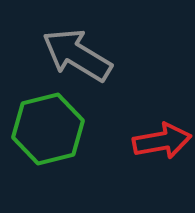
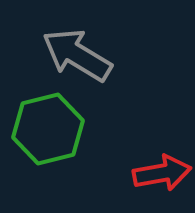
red arrow: moved 32 px down
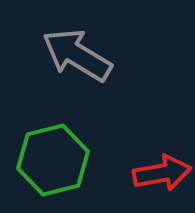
green hexagon: moved 5 px right, 31 px down
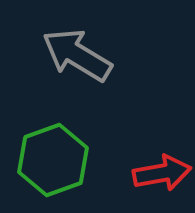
green hexagon: rotated 6 degrees counterclockwise
